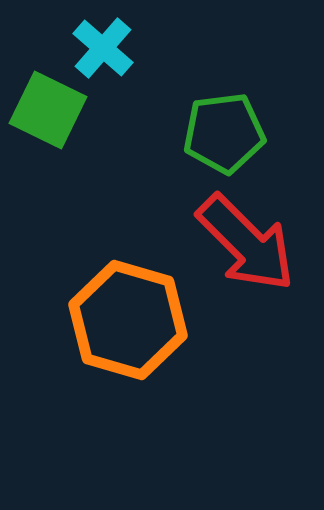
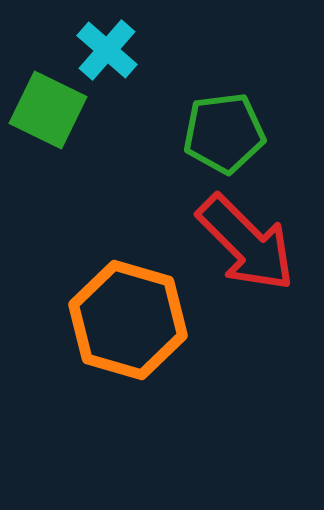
cyan cross: moved 4 px right, 2 px down
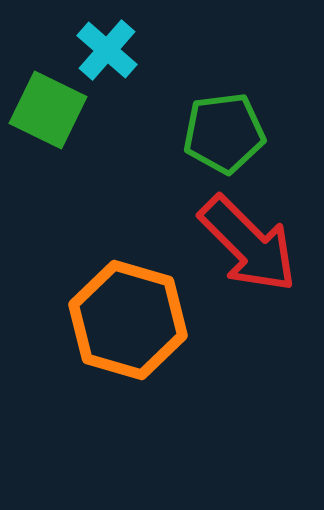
red arrow: moved 2 px right, 1 px down
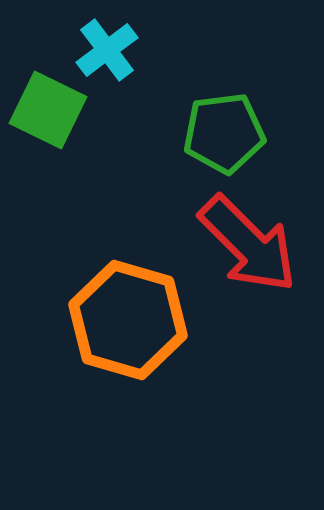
cyan cross: rotated 12 degrees clockwise
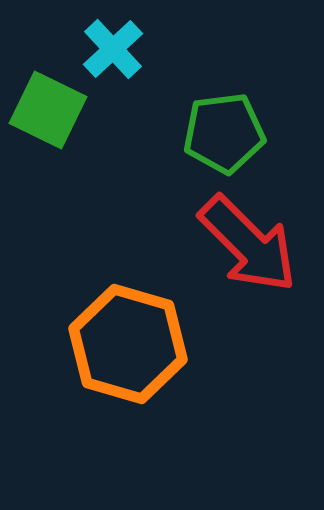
cyan cross: moved 6 px right, 1 px up; rotated 6 degrees counterclockwise
orange hexagon: moved 24 px down
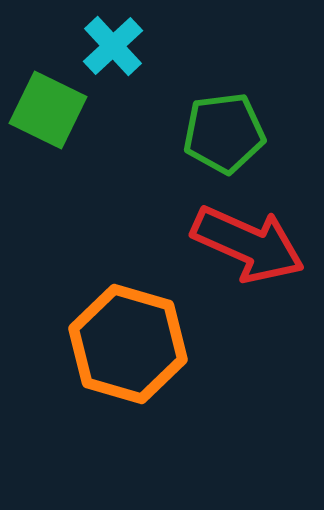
cyan cross: moved 3 px up
red arrow: rotated 21 degrees counterclockwise
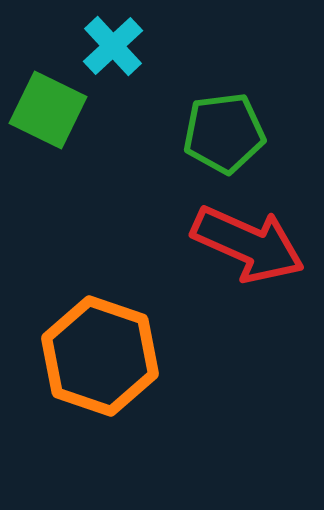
orange hexagon: moved 28 px left, 12 px down; rotated 3 degrees clockwise
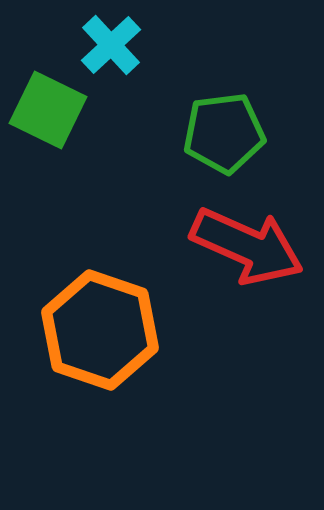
cyan cross: moved 2 px left, 1 px up
red arrow: moved 1 px left, 2 px down
orange hexagon: moved 26 px up
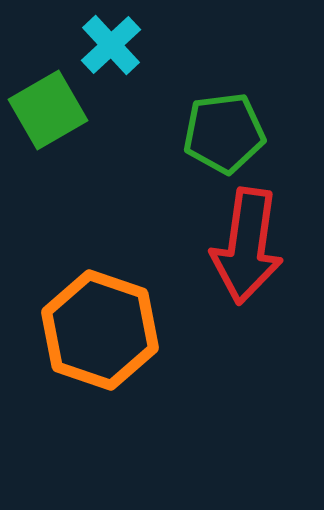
green square: rotated 34 degrees clockwise
red arrow: rotated 74 degrees clockwise
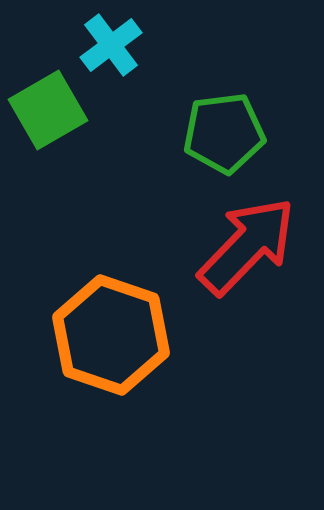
cyan cross: rotated 6 degrees clockwise
red arrow: rotated 144 degrees counterclockwise
orange hexagon: moved 11 px right, 5 px down
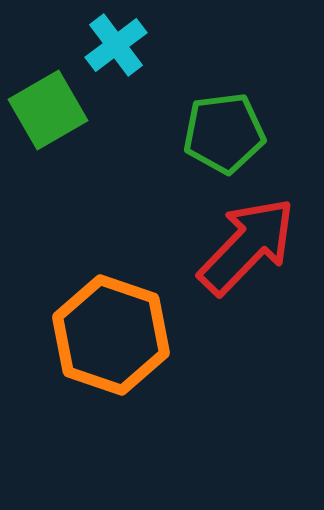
cyan cross: moved 5 px right
